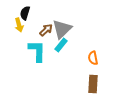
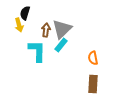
brown arrow: rotated 40 degrees counterclockwise
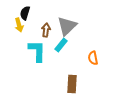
gray triangle: moved 5 px right, 3 px up
brown rectangle: moved 21 px left
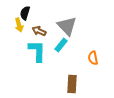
gray triangle: rotated 30 degrees counterclockwise
brown arrow: moved 7 px left, 1 px down; rotated 72 degrees counterclockwise
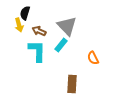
orange semicircle: rotated 16 degrees counterclockwise
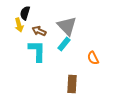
cyan rectangle: moved 3 px right, 1 px up
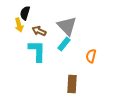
orange semicircle: moved 2 px left, 2 px up; rotated 40 degrees clockwise
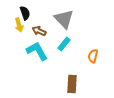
black semicircle: rotated 144 degrees clockwise
gray triangle: moved 3 px left, 7 px up
cyan L-shape: rotated 30 degrees counterclockwise
orange semicircle: moved 2 px right
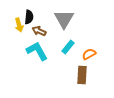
black semicircle: moved 4 px right, 4 px down; rotated 24 degrees clockwise
gray triangle: rotated 15 degrees clockwise
cyan rectangle: moved 4 px right, 3 px down
orange semicircle: moved 4 px left, 2 px up; rotated 48 degrees clockwise
brown rectangle: moved 10 px right, 9 px up
